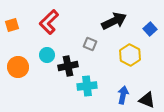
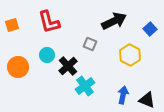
red L-shape: rotated 60 degrees counterclockwise
black cross: rotated 30 degrees counterclockwise
cyan cross: moved 2 px left; rotated 30 degrees counterclockwise
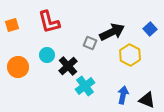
black arrow: moved 2 px left, 11 px down
gray square: moved 1 px up
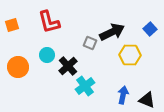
yellow hexagon: rotated 25 degrees counterclockwise
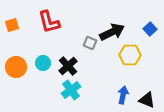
cyan circle: moved 4 px left, 8 px down
orange circle: moved 2 px left
cyan cross: moved 14 px left, 4 px down
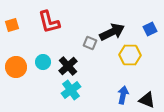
blue square: rotated 16 degrees clockwise
cyan circle: moved 1 px up
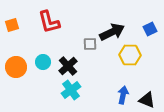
gray square: moved 1 px down; rotated 24 degrees counterclockwise
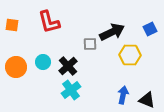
orange square: rotated 24 degrees clockwise
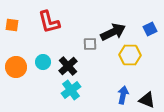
black arrow: moved 1 px right
